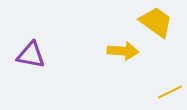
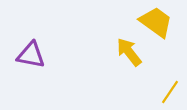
yellow arrow: moved 6 px right, 1 px down; rotated 132 degrees counterclockwise
yellow line: rotated 30 degrees counterclockwise
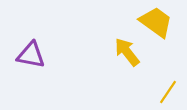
yellow arrow: moved 2 px left
yellow line: moved 2 px left
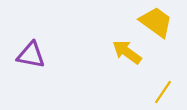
yellow arrow: rotated 16 degrees counterclockwise
yellow line: moved 5 px left
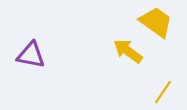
yellow arrow: moved 1 px right, 1 px up
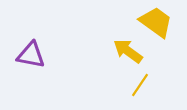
yellow line: moved 23 px left, 7 px up
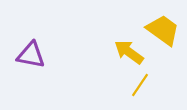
yellow trapezoid: moved 7 px right, 8 px down
yellow arrow: moved 1 px right, 1 px down
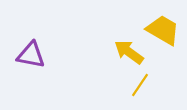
yellow trapezoid: rotated 6 degrees counterclockwise
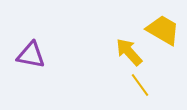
yellow arrow: rotated 12 degrees clockwise
yellow line: rotated 70 degrees counterclockwise
